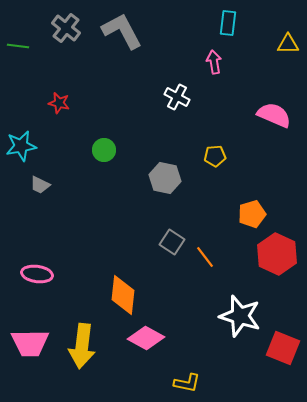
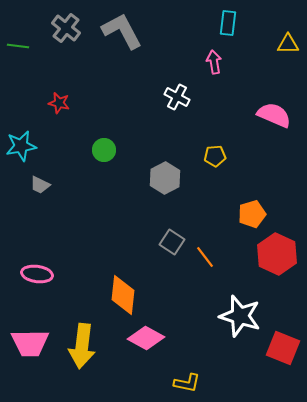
gray hexagon: rotated 20 degrees clockwise
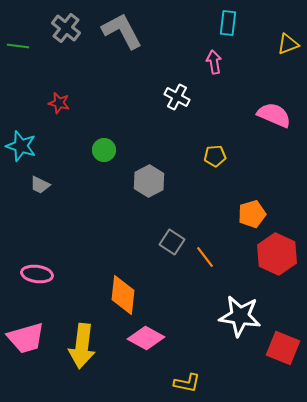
yellow triangle: rotated 20 degrees counterclockwise
cyan star: rotated 28 degrees clockwise
gray hexagon: moved 16 px left, 3 px down
white star: rotated 9 degrees counterclockwise
pink trapezoid: moved 4 px left, 5 px up; rotated 15 degrees counterclockwise
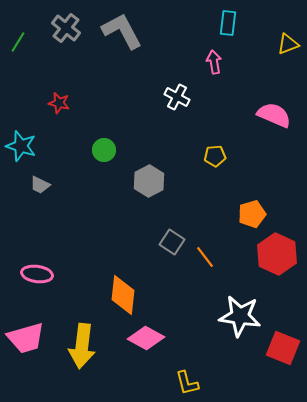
green line: moved 4 px up; rotated 65 degrees counterclockwise
yellow L-shape: rotated 64 degrees clockwise
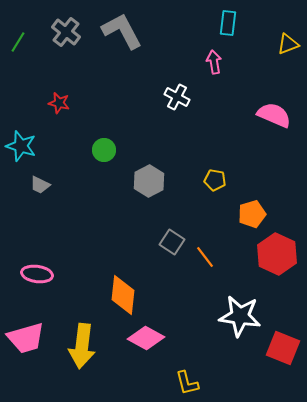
gray cross: moved 4 px down
yellow pentagon: moved 24 px down; rotated 15 degrees clockwise
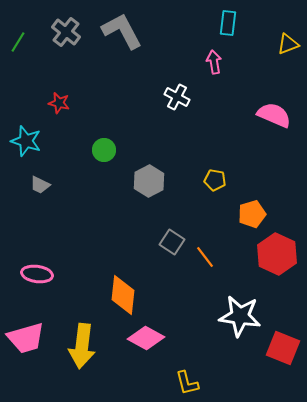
cyan star: moved 5 px right, 5 px up
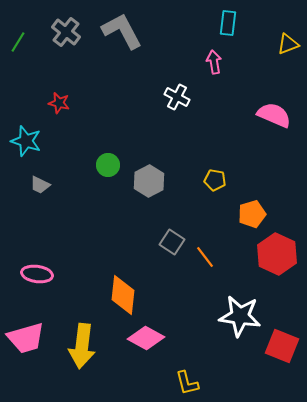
green circle: moved 4 px right, 15 px down
red square: moved 1 px left, 2 px up
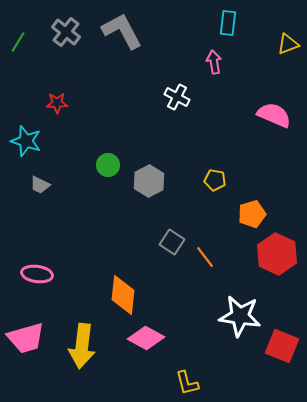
red star: moved 2 px left; rotated 15 degrees counterclockwise
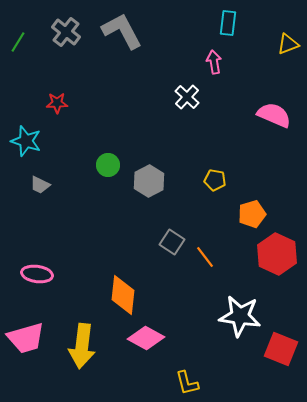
white cross: moved 10 px right; rotated 15 degrees clockwise
red square: moved 1 px left, 3 px down
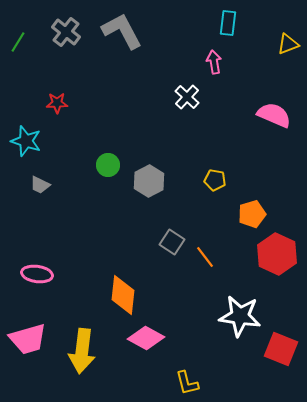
pink trapezoid: moved 2 px right, 1 px down
yellow arrow: moved 5 px down
